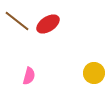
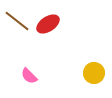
pink semicircle: rotated 120 degrees clockwise
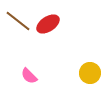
brown line: moved 1 px right
yellow circle: moved 4 px left
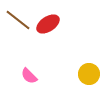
brown line: moved 1 px up
yellow circle: moved 1 px left, 1 px down
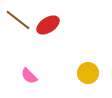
red ellipse: moved 1 px down
yellow circle: moved 1 px left, 1 px up
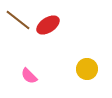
yellow circle: moved 1 px left, 4 px up
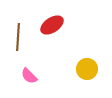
brown line: moved 17 px down; rotated 56 degrees clockwise
red ellipse: moved 4 px right
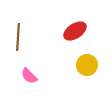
red ellipse: moved 23 px right, 6 px down
yellow circle: moved 4 px up
